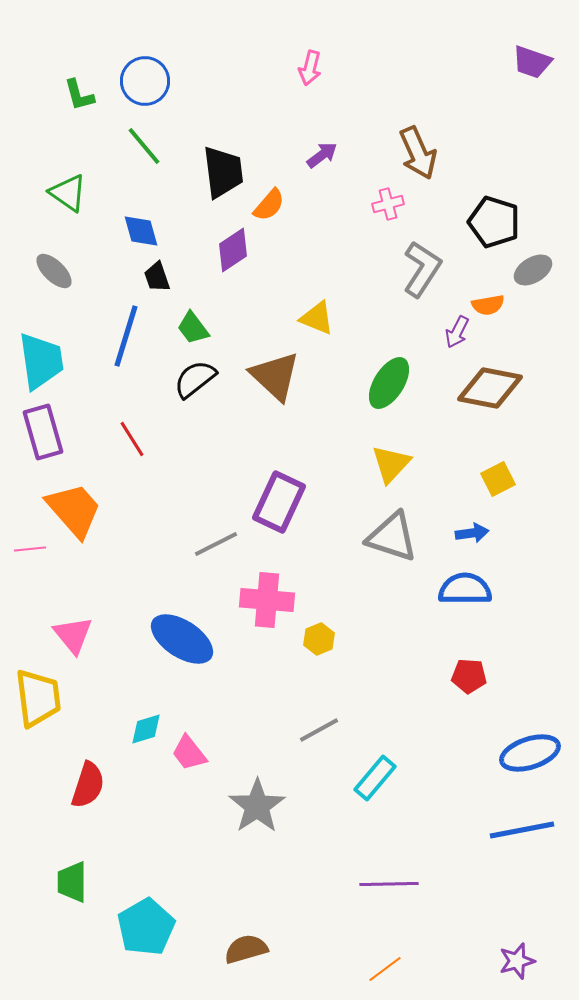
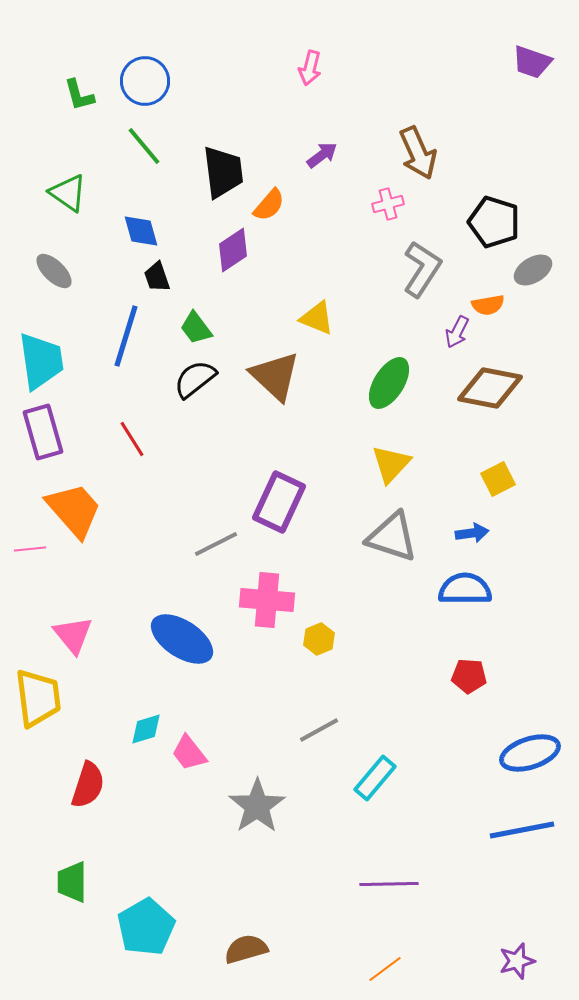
green trapezoid at (193, 328): moved 3 px right
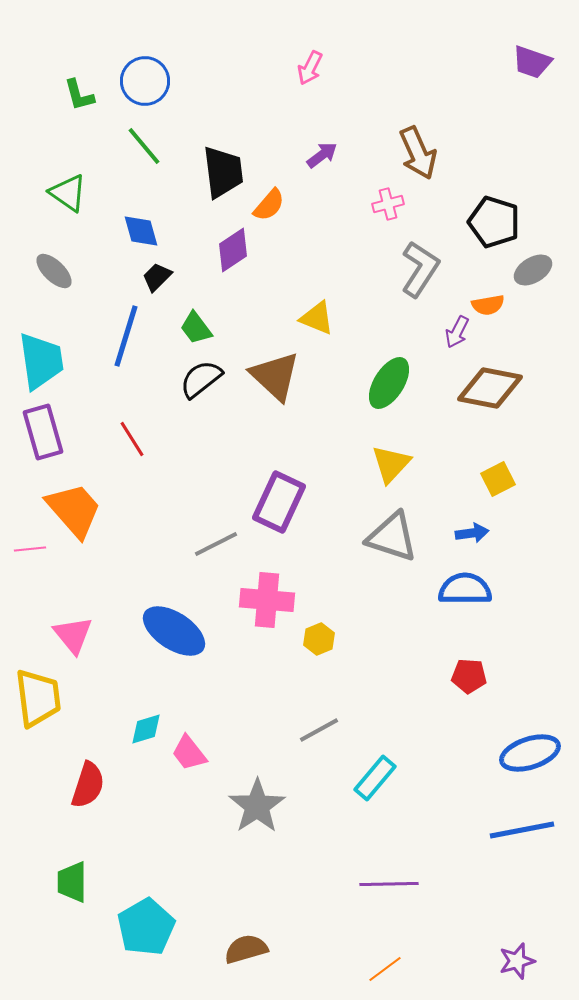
pink arrow at (310, 68): rotated 12 degrees clockwise
gray L-shape at (422, 269): moved 2 px left
black trapezoid at (157, 277): rotated 64 degrees clockwise
black semicircle at (195, 379): moved 6 px right
blue ellipse at (182, 639): moved 8 px left, 8 px up
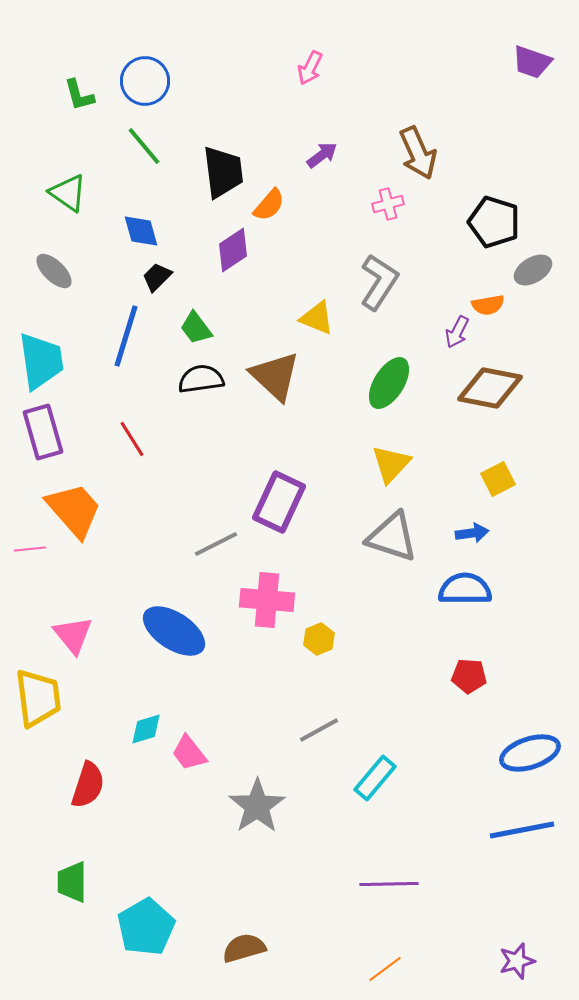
gray L-shape at (420, 269): moved 41 px left, 13 px down
black semicircle at (201, 379): rotated 30 degrees clockwise
brown semicircle at (246, 949): moved 2 px left, 1 px up
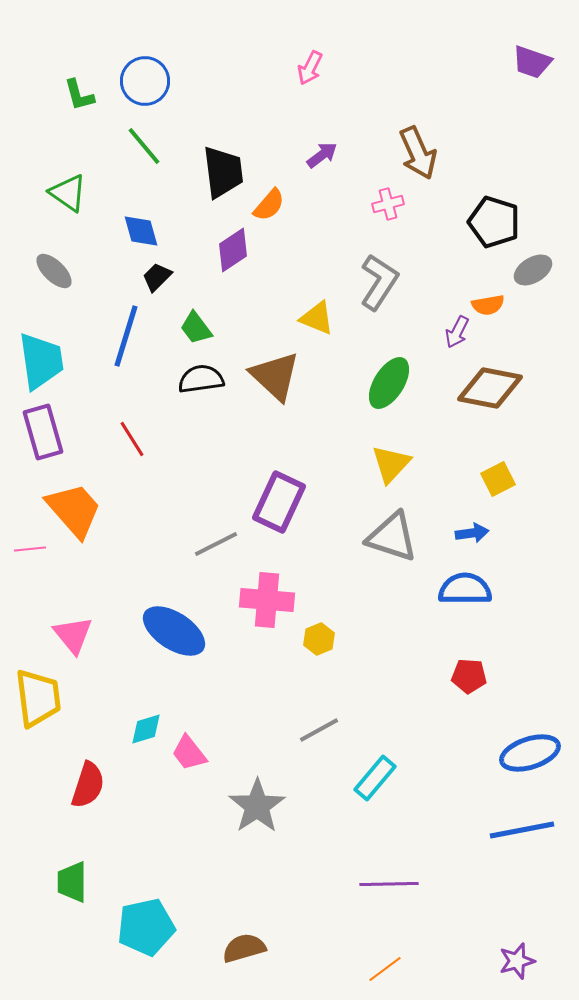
cyan pentagon at (146, 927): rotated 18 degrees clockwise
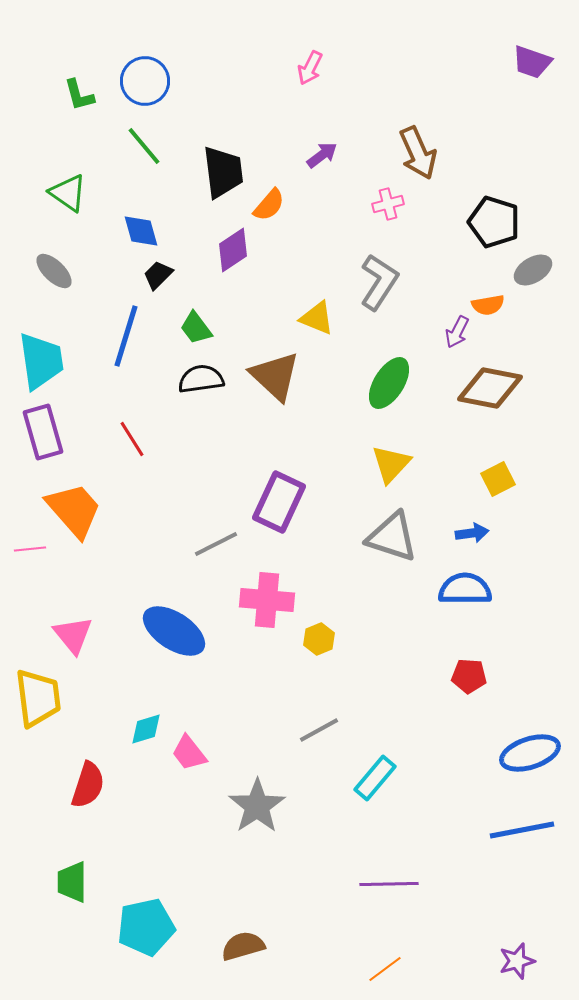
black trapezoid at (157, 277): moved 1 px right, 2 px up
brown semicircle at (244, 948): moved 1 px left, 2 px up
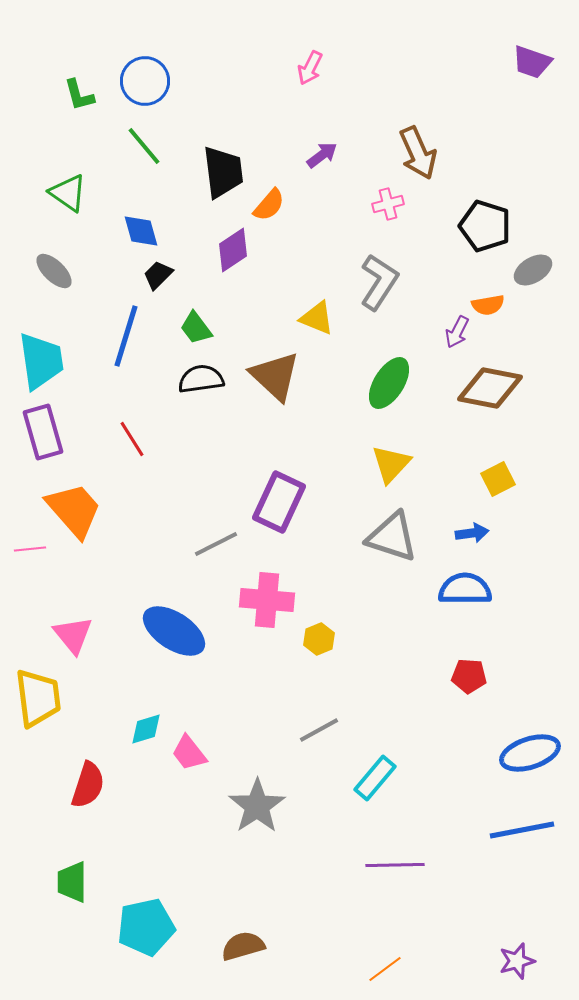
black pentagon at (494, 222): moved 9 px left, 4 px down
purple line at (389, 884): moved 6 px right, 19 px up
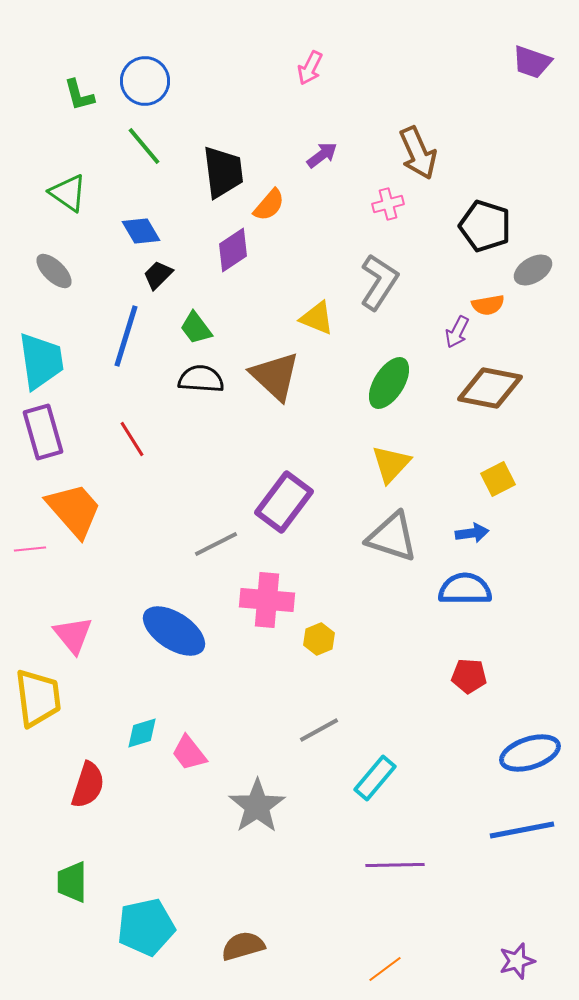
blue diamond at (141, 231): rotated 15 degrees counterclockwise
black semicircle at (201, 379): rotated 12 degrees clockwise
purple rectangle at (279, 502): moved 5 px right; rotated 12 degrees clockwise
cyan diamond at (146, 729): moved 4 px left, 4 px down
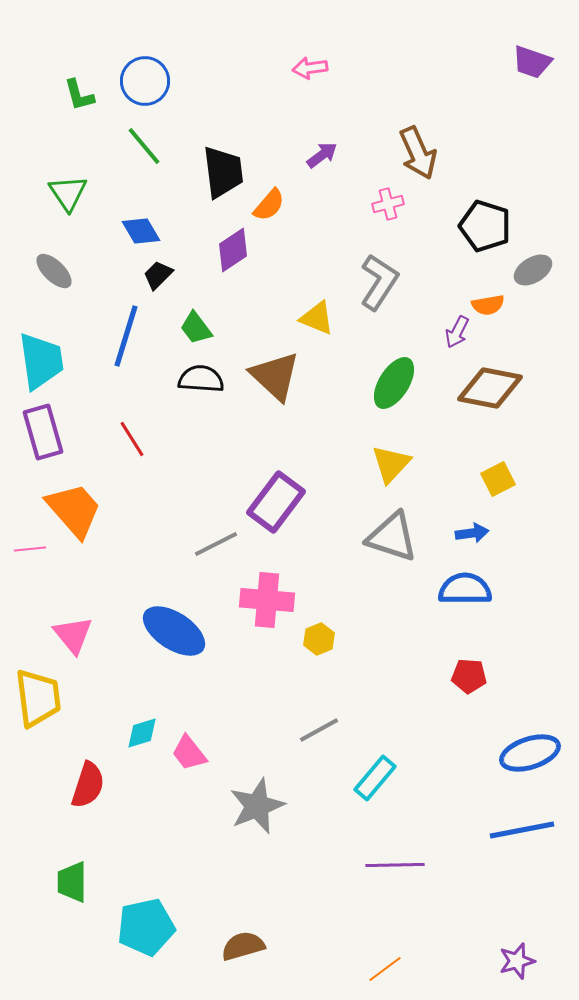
pink arrow at (310, 68): rotated 56 degrees clockwise
green triangle at (68, 193): rotated 21 degrees clockwise
green ellipse at (389, 383): moved 5 px right
purple rectangle at (284, 502): moved 8 px left
gray star at (257, 806): rotated 12 degrees clockwise
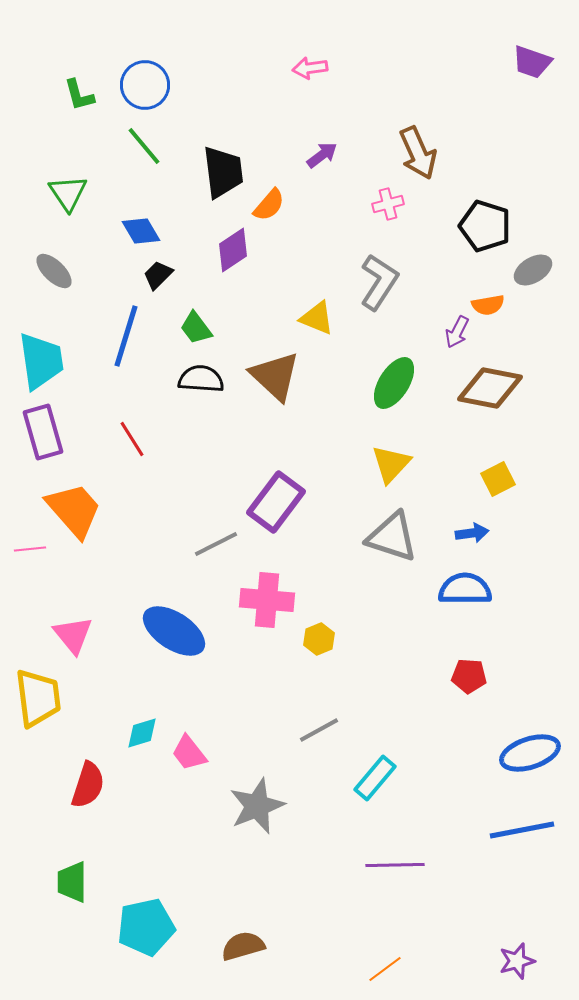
blue circle at (145, 81): moved 4 px down
